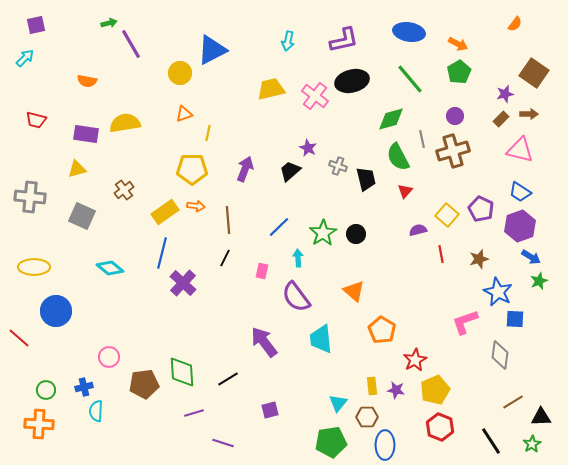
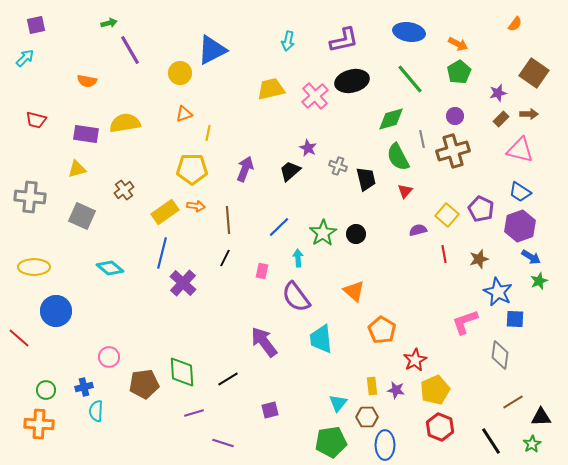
purple line at (131, 44): moved 1 px left, 6 px down
purple star at (505, 94): moved 7 px left, 1 px up
pink cross at (315, 96): rotated 12 degrees clockwise
red line at (441, 254): moved 3 px right
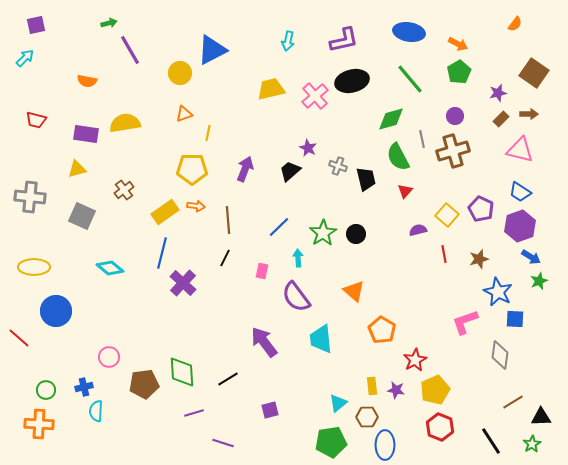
cyan triangle at (338, 403): rotated 12 degrees clockwise
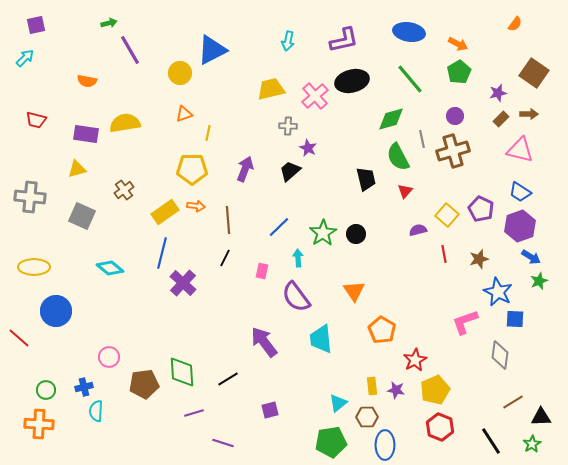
gray cross at (338, 166): moved 50 px left, 40 px up; rotated 18 degrees counterclockwise
orange triangle at (354, 291): rotated 15 degrees clockwise
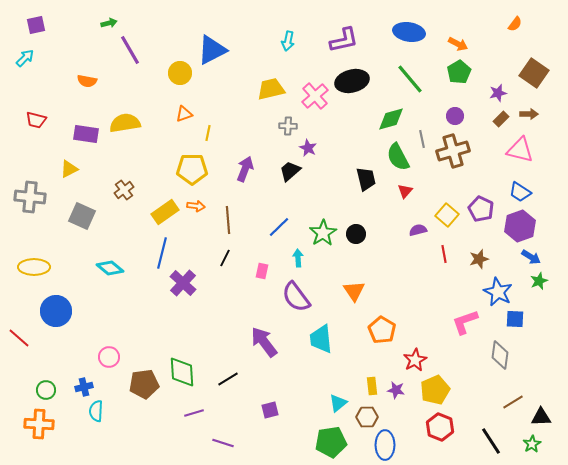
yellow triangle at (77, 169): moved 8 px left; rotated 12 degrees counterclockwise
